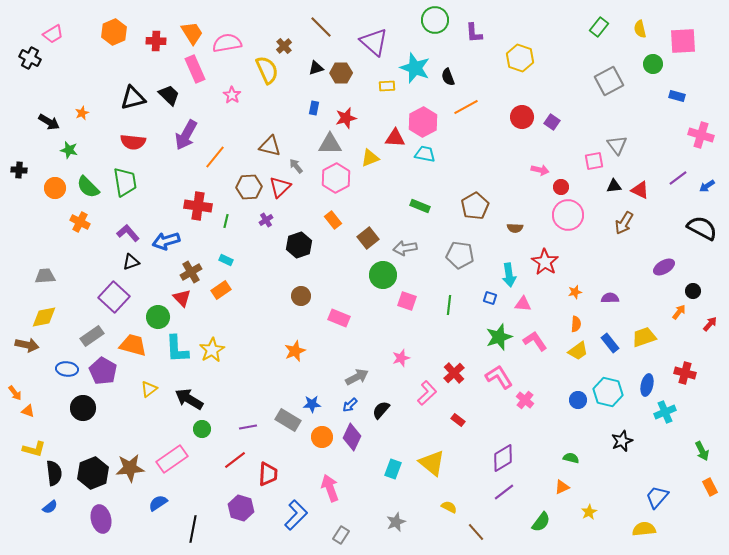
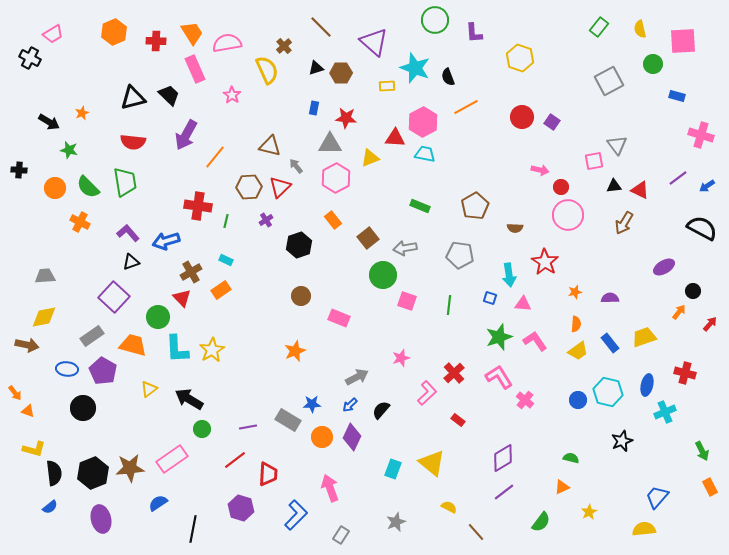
red star at (346, 118): rotated 20 degrees clockwise
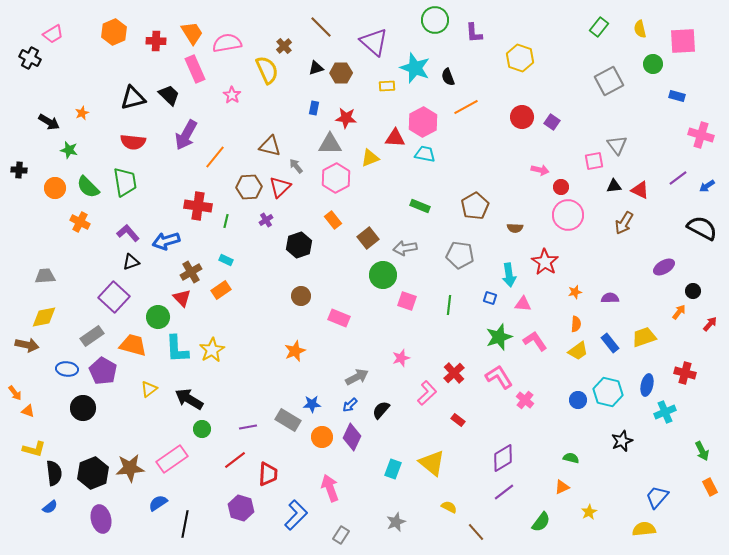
black line at (193, 529): moved 8 px left, 5 px up
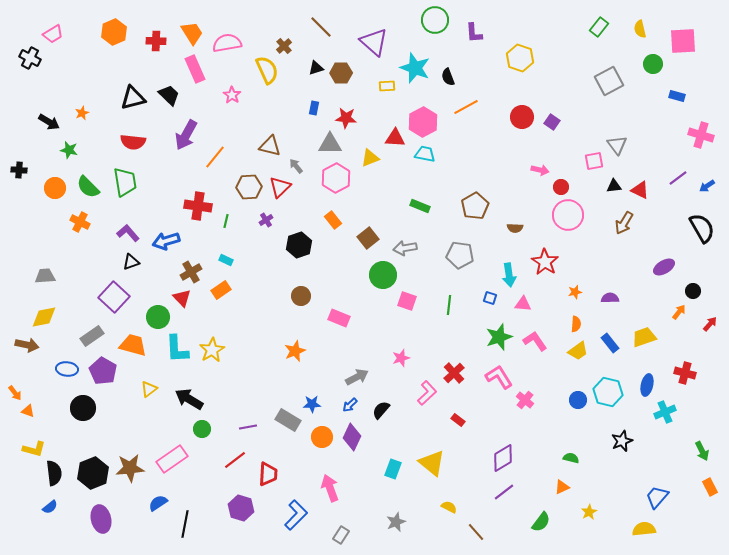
black semicircle at (702, 228): rotated 32 degrees clockwise
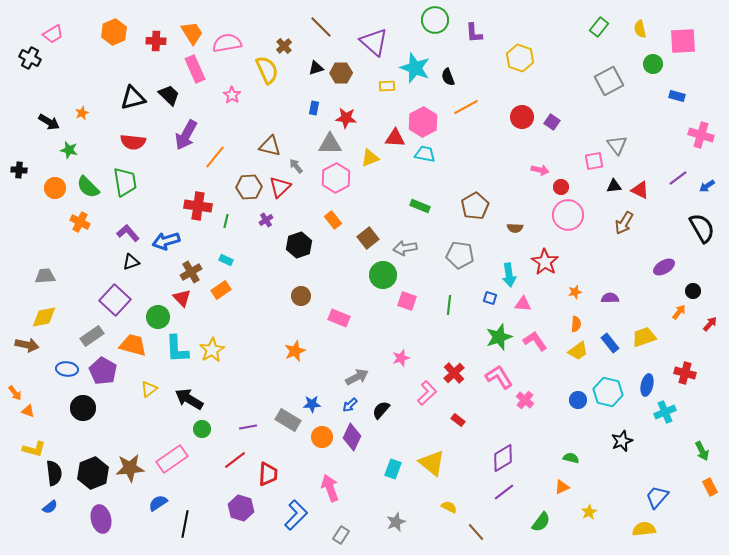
purple square at (114, 297): moved 1 px right, 3 px down
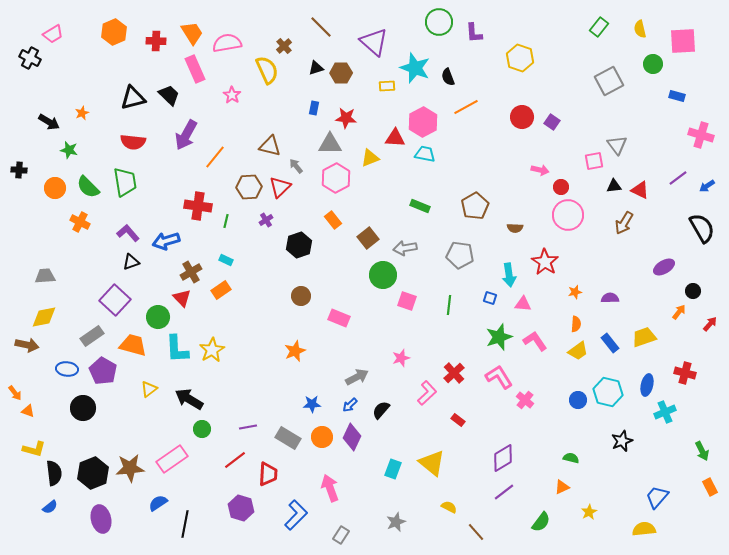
green circle at (435, 20): moved 4 px right, 2 px down
gray rectangle at (288, 420): moved 18 px down
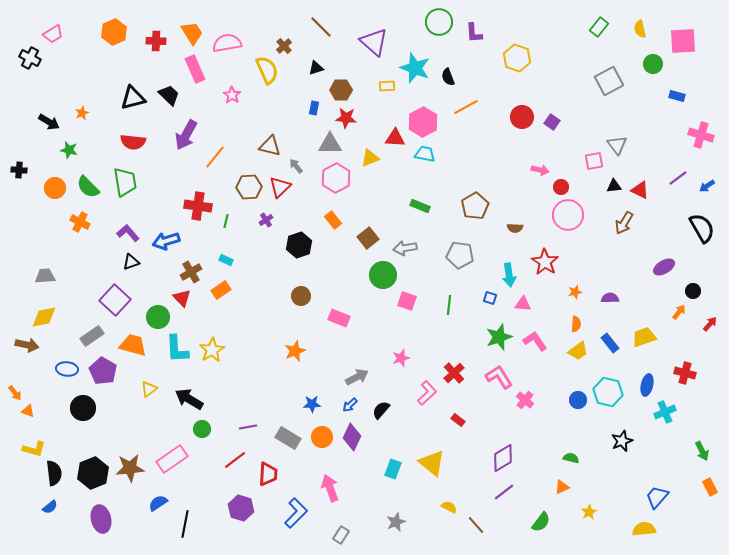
yellow hexagon at (520, 58): moved 3 px left
brown hexagon at (341, 73): moved 17 px down
blue L-shape at (296, 515): moved 2 px up
brown line at (476, 532): moved 7 px up
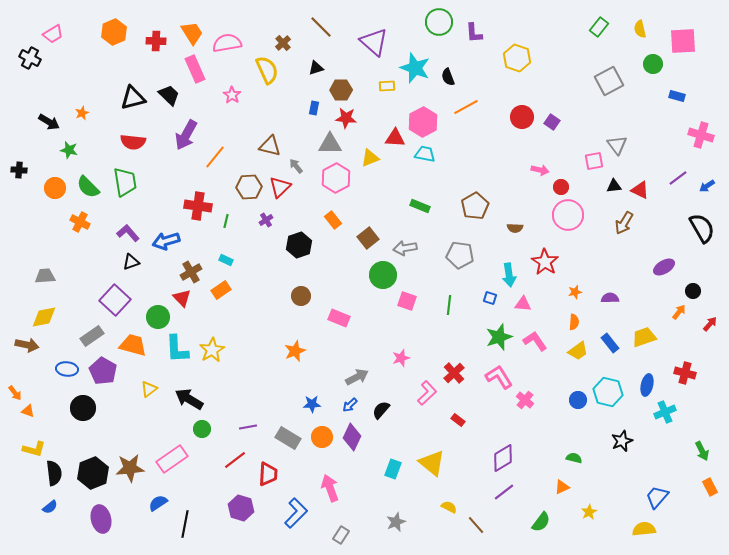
brown cross at (284, 46): moved 1 px left, 3 px up
orange semicircle at (576, 324): moved 2 px left, 2 px up
green semicircle at (571, 458): moved 3 px right
